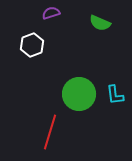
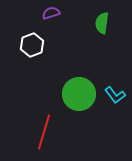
green semicircle: moved 2 px right; rotated 75 degrees clockwise
cyan L-shape: rotated 30 degrees counterclockwise
red line: moved 6 px left
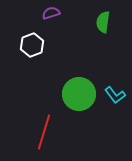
green semicircle: moved 1 px right, 1 px up
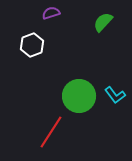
green semicircle: rotated 35 degrees clockwise
green circle: moved 2 px down
red line: moved 7 px right; rotated 16 degrees clockwise
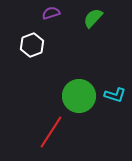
green semicircle: moved 10 px left, 4 px up
cyan L-shape: rotated 35 degrees counterclockwise
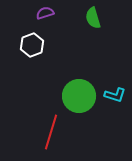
purple semicircle: moved 6 px left
green semicircle: rotated 60 degrees counterclockwise
red line: rotated 16 degrees counterclockwise
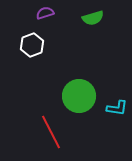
green semicircle: rotated 90 degrees counterclockwise
cyan L-shape: moved 2 px right, 13 px down; rotated 10 degrees counterclockwise
red line: rotated 44 degrees counterclockwise
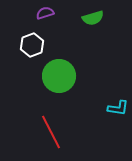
green circle: moved 20 px left, 20 px up
cyan L-shape: moved 1 px right
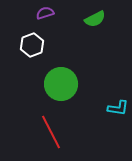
green semicircle: moved 2 px right, 1 px down; rotated 10 degrees counterclockwise
green circle: moved 2 px right, 8 px down
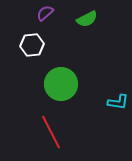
purple semicircle: rotated 24 degrees counterclockwise
green semicircle: moved 8 px left
white hexagon: rotated 15 degrees clockwise
cyan L-shape: moved 6 px up
